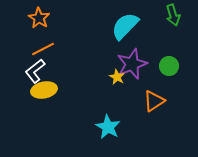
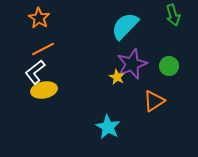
white L-shape: moved 1 px down
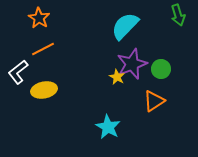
green arrow: moved 5 px right
green circle: moved 8 px left, 3 px down
white L-shape: moved 17 px left
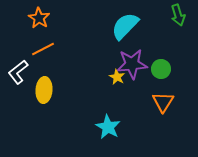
purple star: rotated 16 degrees clockwise
yellow ellipse: rotated 75 degrees counterclockwise
orange triangle: moved 9 px right, 1 px down; rotated 25 degrees counterclockwise
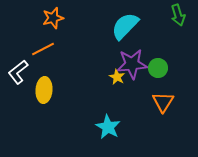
orange star: moved 14 px right; rotated 25 degrees clockwise
green circle: moved 3 px left, 1 px up
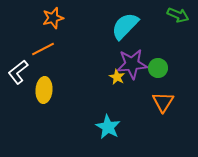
green arrow: rotated 50 degrees counterclockwise
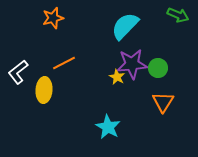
orange line: moved 21 px right, 14 px down
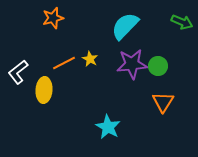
green arrow: moved 4 px right, 7 px down
green circle: moved 2 px up
yellow star: moved 27 px left, 18 px up
